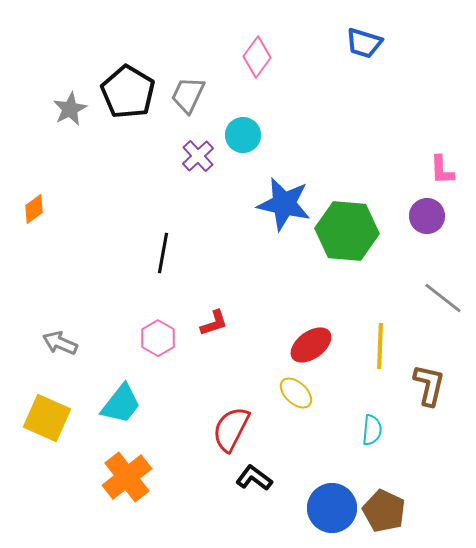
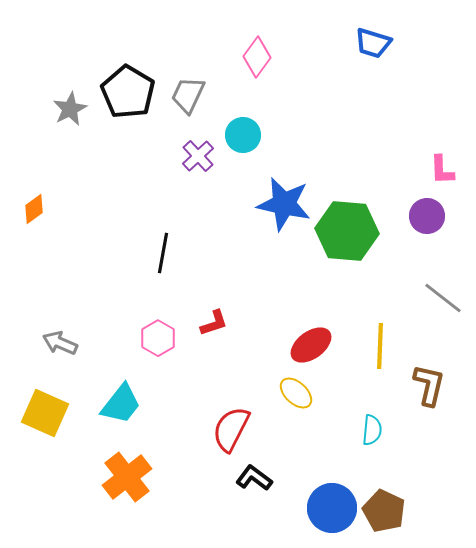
blue trapezoid: moved 9 px right
yellow square: moved 2 px left, 5 px up
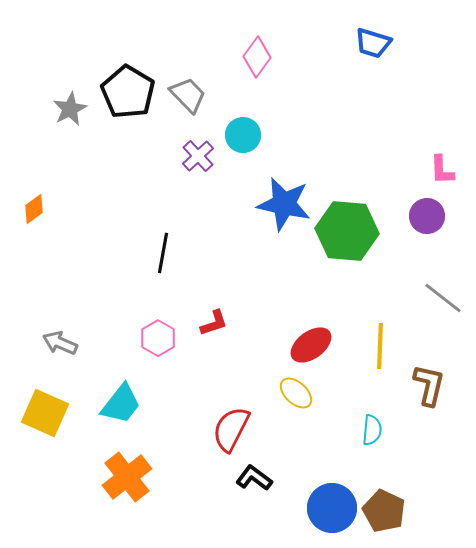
gray trapezoid: rotated 111 degrees clockwise
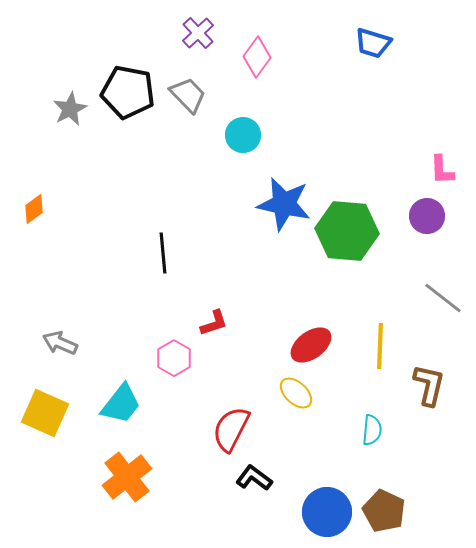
black pentagon: rotated 20 degrees counterclockwise
purple cross: moved 123 px up
black line: rotated 15 degrees counterclockwise
pink hexagon: moved 16 px right, 20 px down
blue circle: moved 5 px left, 4 px down
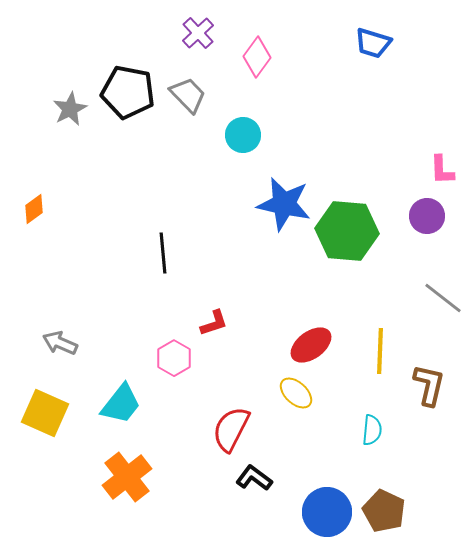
yellow line: moved 5 px down
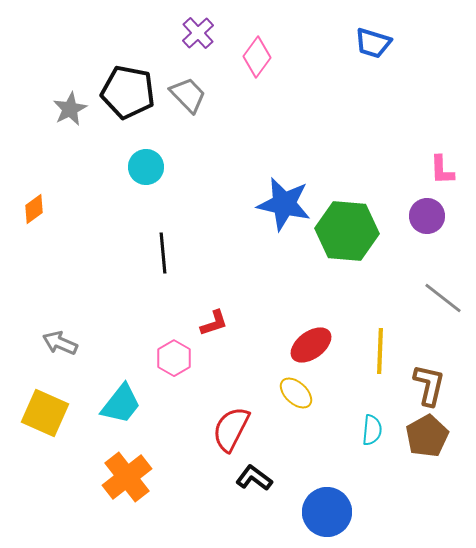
cyan circle: moved 97 px left, 32 px down
brown pentagon: moved 43 px right, 75 px up; rotated 18 degrees clockwise
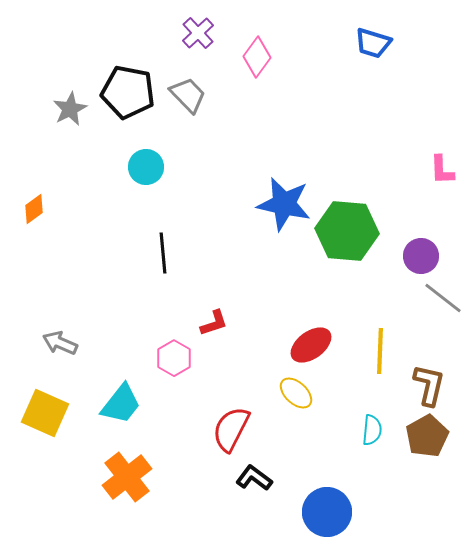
purple circle: moved 6 px left, 40 px down
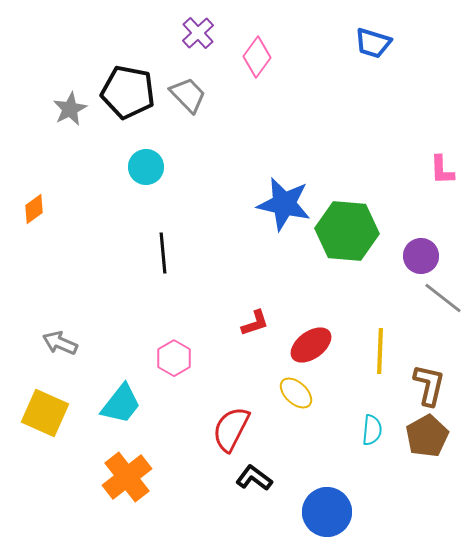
red L-shape: moved 41 px right
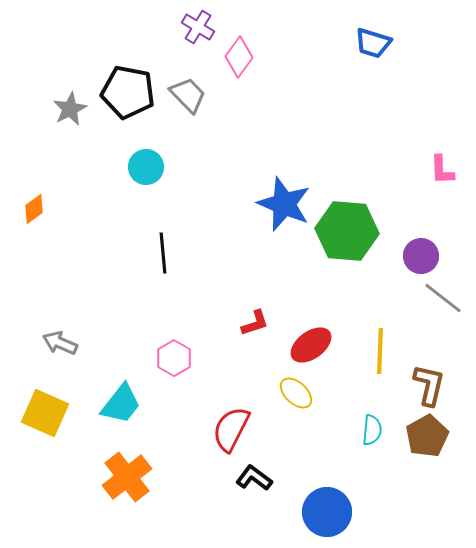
purple cross: moved 6 px up; rotated 16 degrees counterclockwise
pink diamond: moved 18 px left
blue star: rotated 10 degrees clockwise
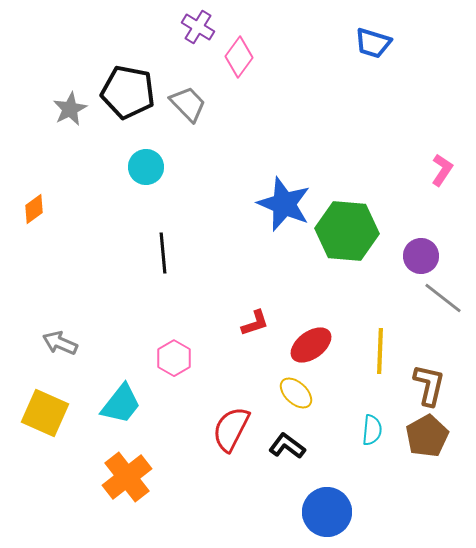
gray trapezoid: moved 9 px down
pink L-shape: rotated 144 degrees counterclockwise
black L-shape: moved 33 px right, 32 px up
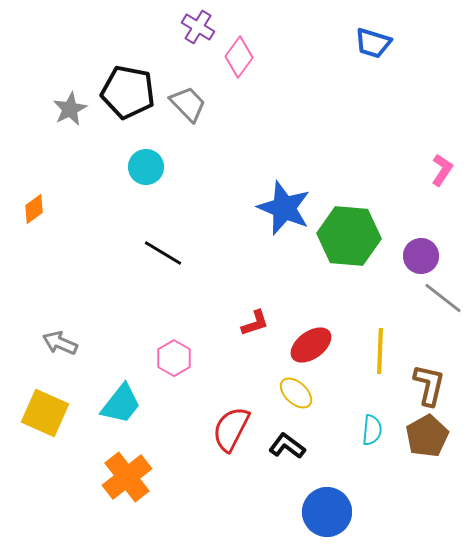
blue star: moved 4 px down
green hexagon: moved 2 px right, 5 px down
black line: rotated 54 degrees counterclockwise
